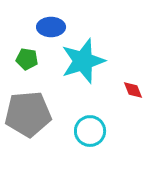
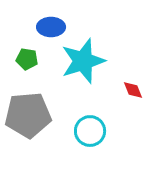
gray pentagon: moved 1 px down
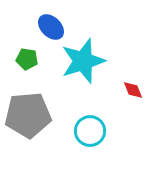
blue ellipse: rotated 44 degrees clockwise
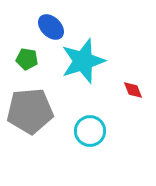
gray pentagon: moved 2 px right, 4 px up
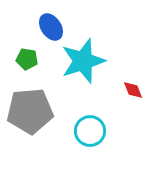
blue ellipse: rotated 12 degrees clockwise
